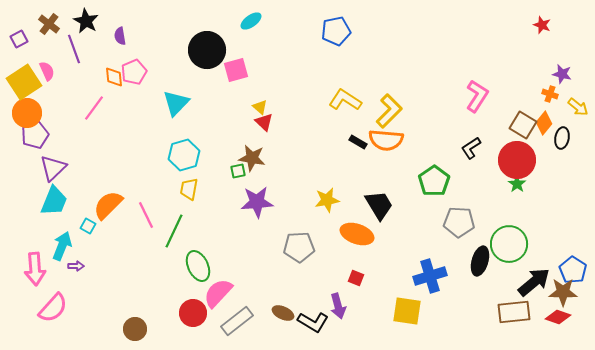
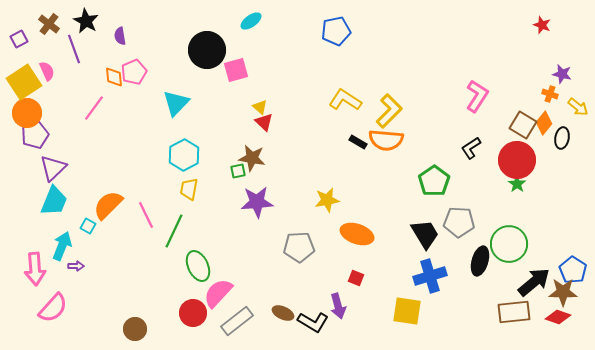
cyan hexagon at (184, 155): rotated 12 degrees counterclockwise
black trapezoid at (379, 205): moved 46 px right, 29 px down
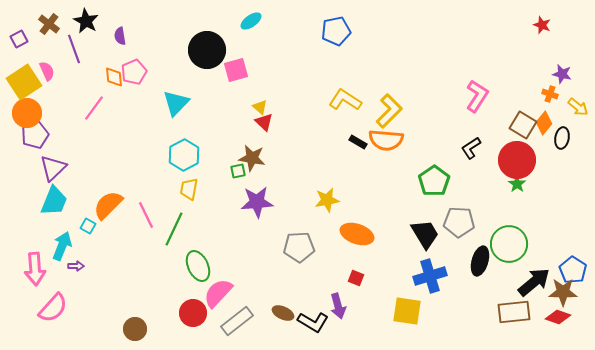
green line at (174, 231): moved 2 px up
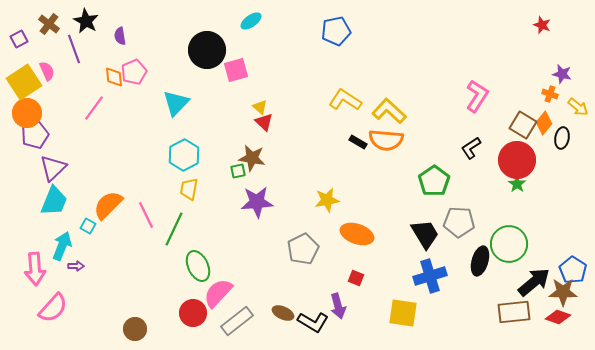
yellow L-shape at (389, 111): rotated 92 degrees counterclockwise
gray pentagon at (299, 247): moved 4 px right, 2 px down; rotated 24 degrees counterclockwise
yellow square at (407, 311): moved 4 px left, 2 px down
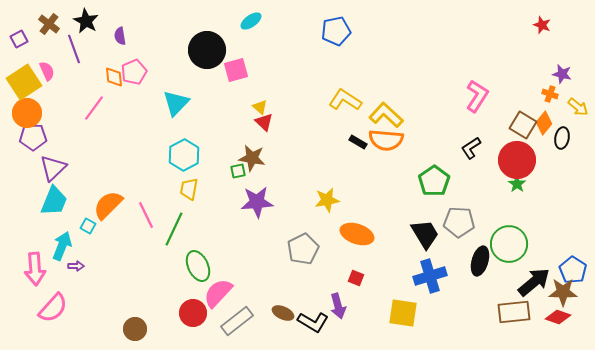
yellow L-shape at (389, 111): moved 3 px left, 4 px down
purple pentagon at (35, 135): moved 2 px left, 2 px down; rotated 20 degrees clockwise
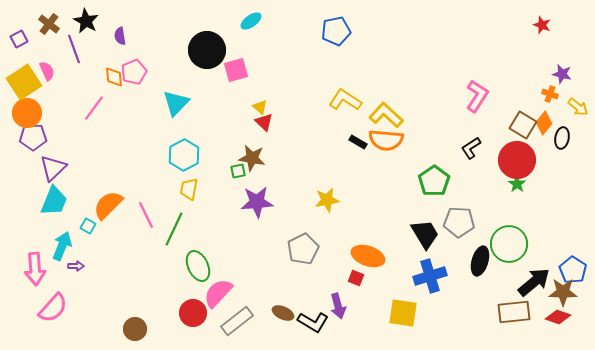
orange ellipse at (357, 234): moved 11 px right, 22 px down
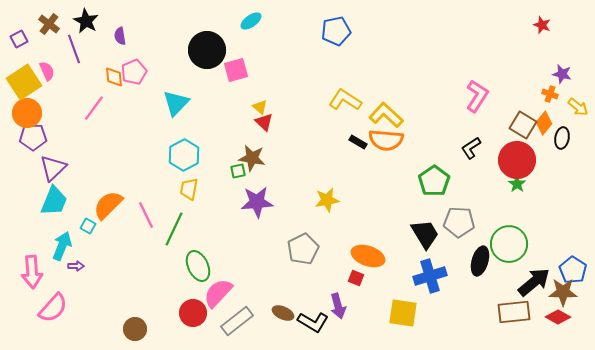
pink arrow at (35, 269): moved 3 px left, 3 px down
red diamond at (558, 317): rotated 10 degrees clockwise
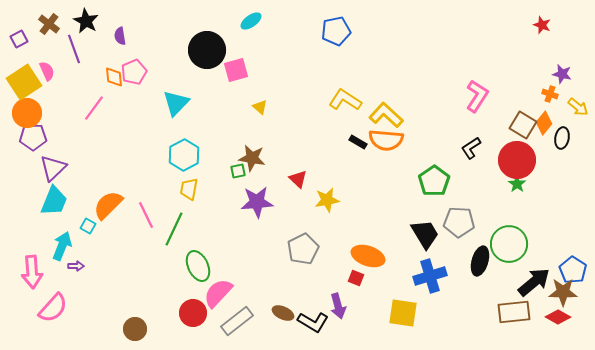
red triangle at (264, 122): moved 34 px right, 57 px down
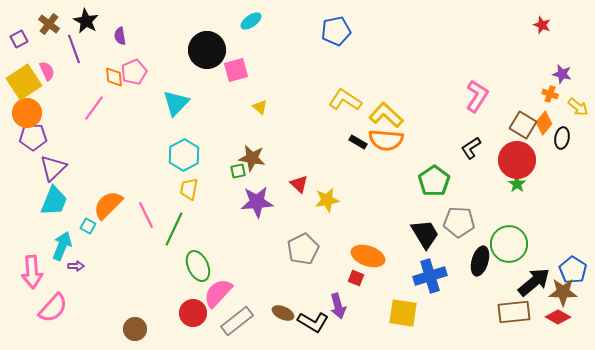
red triangle at (298, 179): moved 1 px right, 5 px down
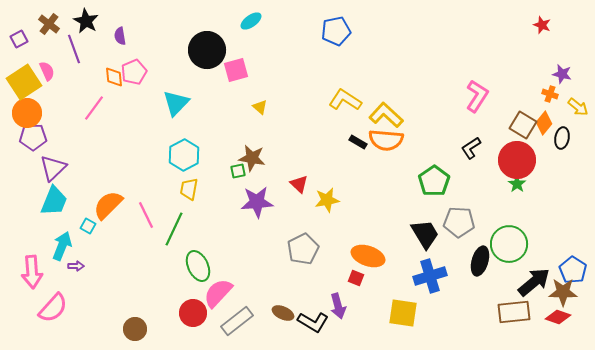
red diamond at (558, 317): rotated 10 degrees counterclockwise
